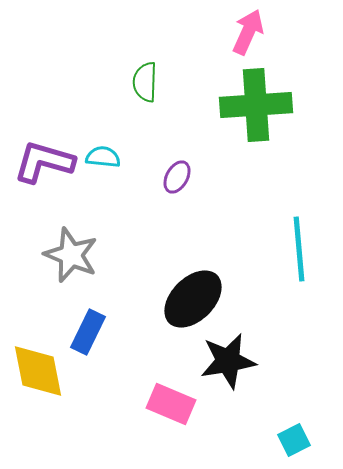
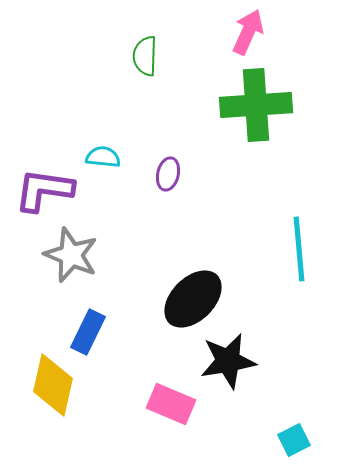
green semicircle: moved 26 px up
purple L-shape: moved 28 px down; rotated 8 degrees counterclockwise
purple ellipse: moved 9 px left, 3 px up; rotated 16 degrees counterclockwise
yellow diamond: moved 15 px right, 14 px down; rotated 24 degrees clockwise
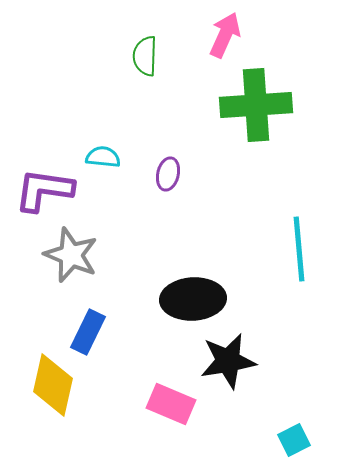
pink arrow: moved 23 px left, 3 px down
black ellipse: rotated 42 degrees clockwise
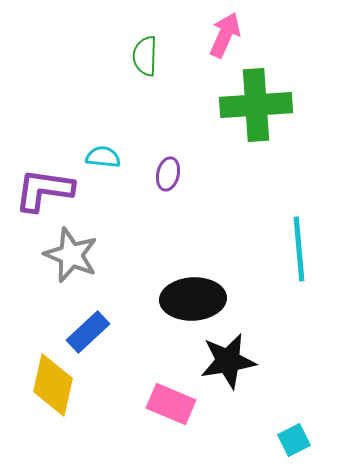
blue rectangle: rotated 21 degrees clockwise
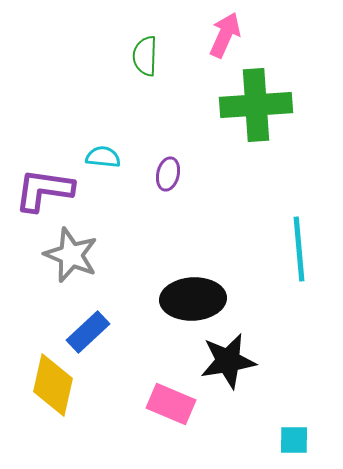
cyan square: rotated 28 degrees clockwise
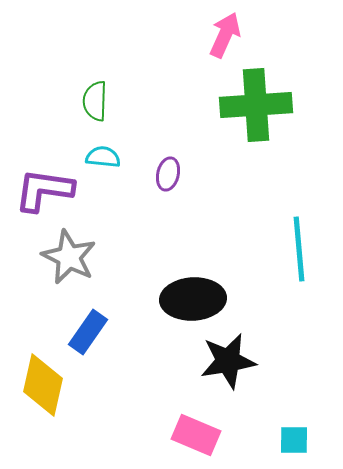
green semicircle: moved 50 px left, 45 px down
gray star: moved 2 px left, 2 px down; rotated 4 degrees clockwise
blue rectangle: rotated 12 degrees counterclockwise
yellow diamond: moved 10 px left
pink rectangle: moved 25 px right, 31 px down
